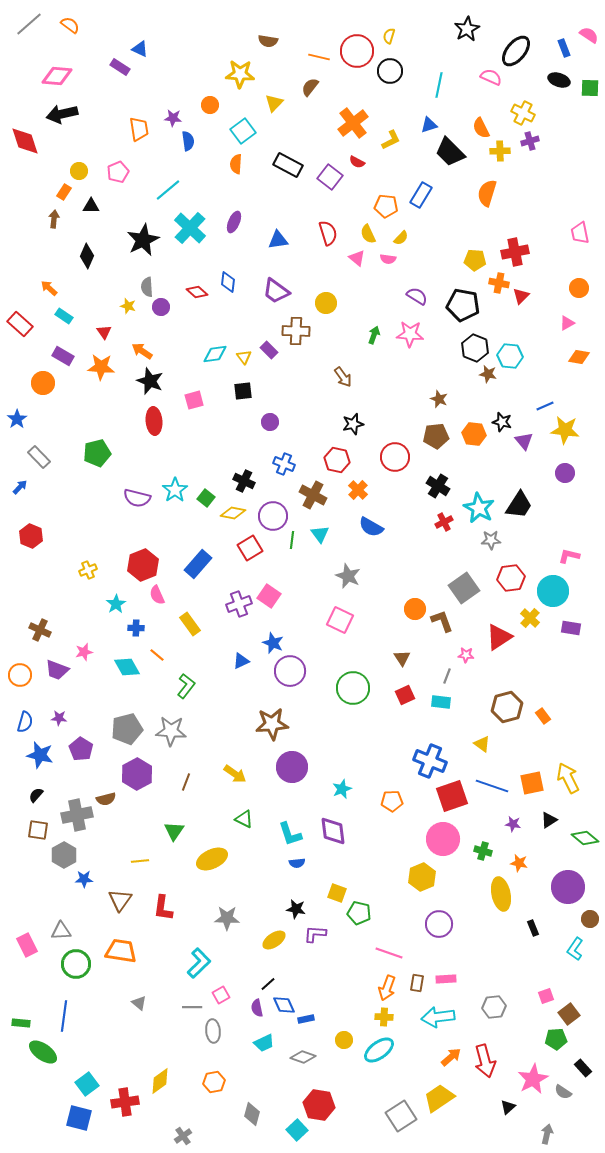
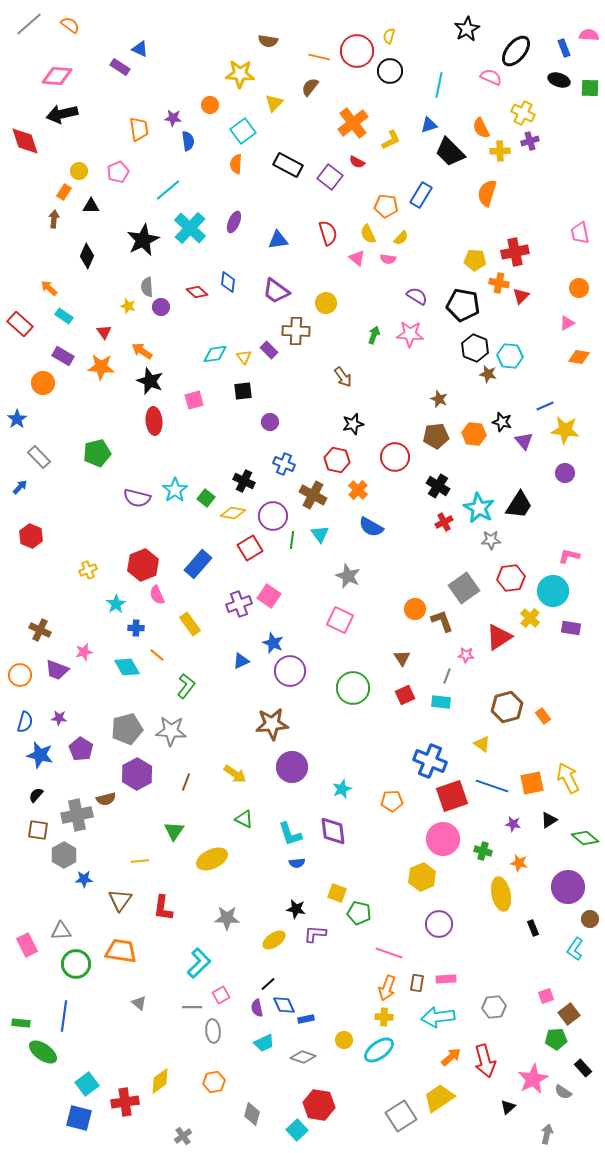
pink semicircle at (589, 35): rotated 30 degrees counterclockwise
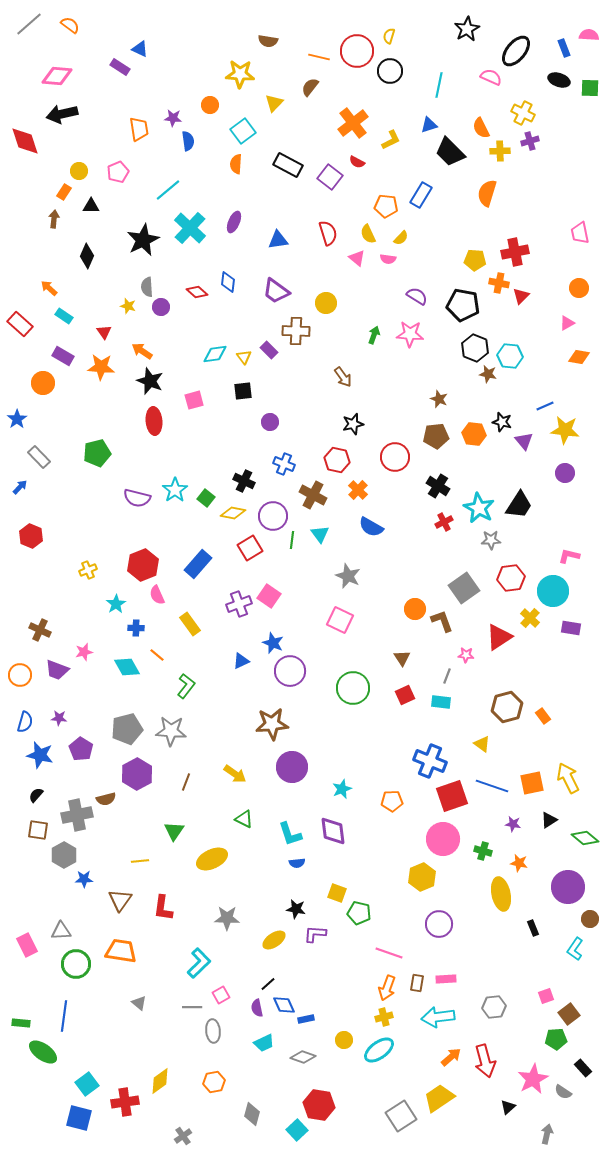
yellow cross at (384, 1017): rotated 18 degrees counterclockwise
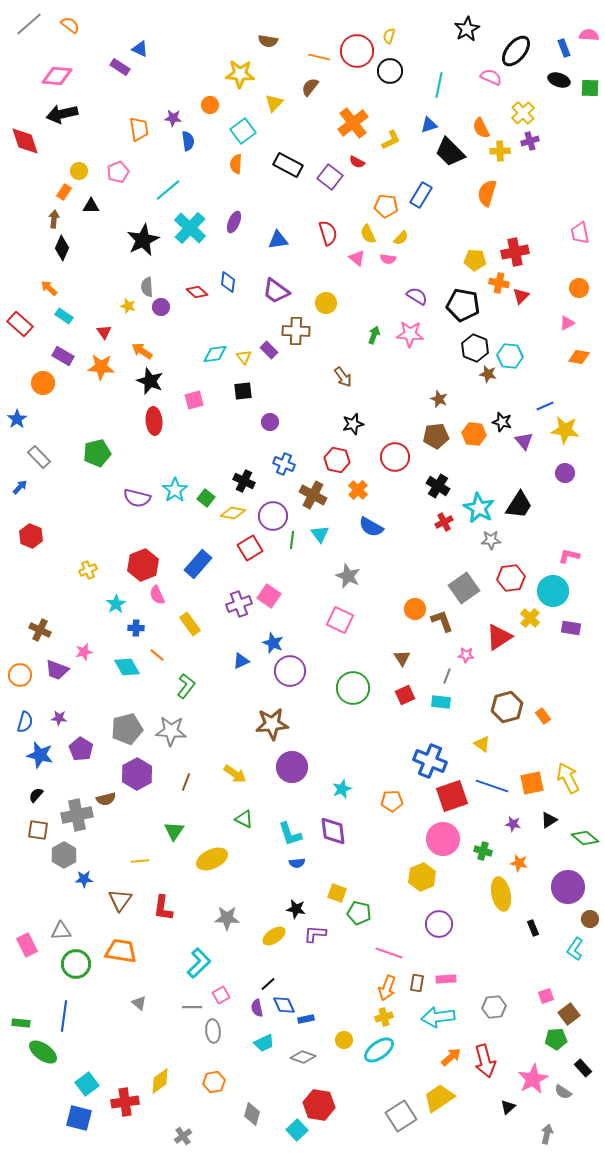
yellow cross at (523, 113): rotated 20 degrees clockwise
black diamond at (87, 256): moved 25 px left, 8 px up
yellow ellipse at (274, 940): moved 4 px up
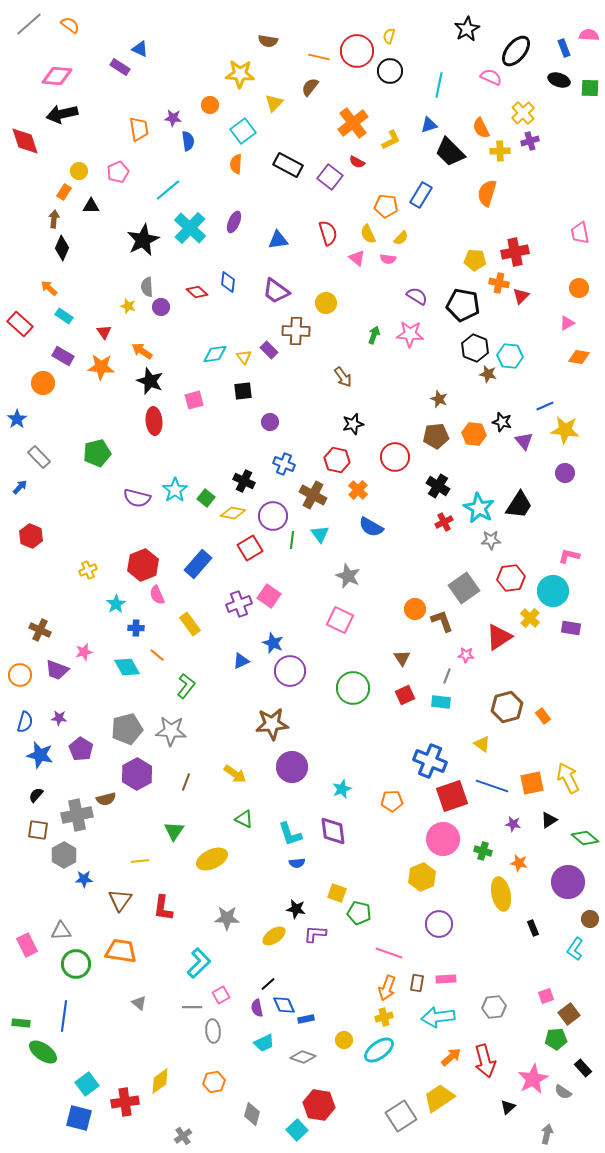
purple circle at (568, 887): moved 5 px up
